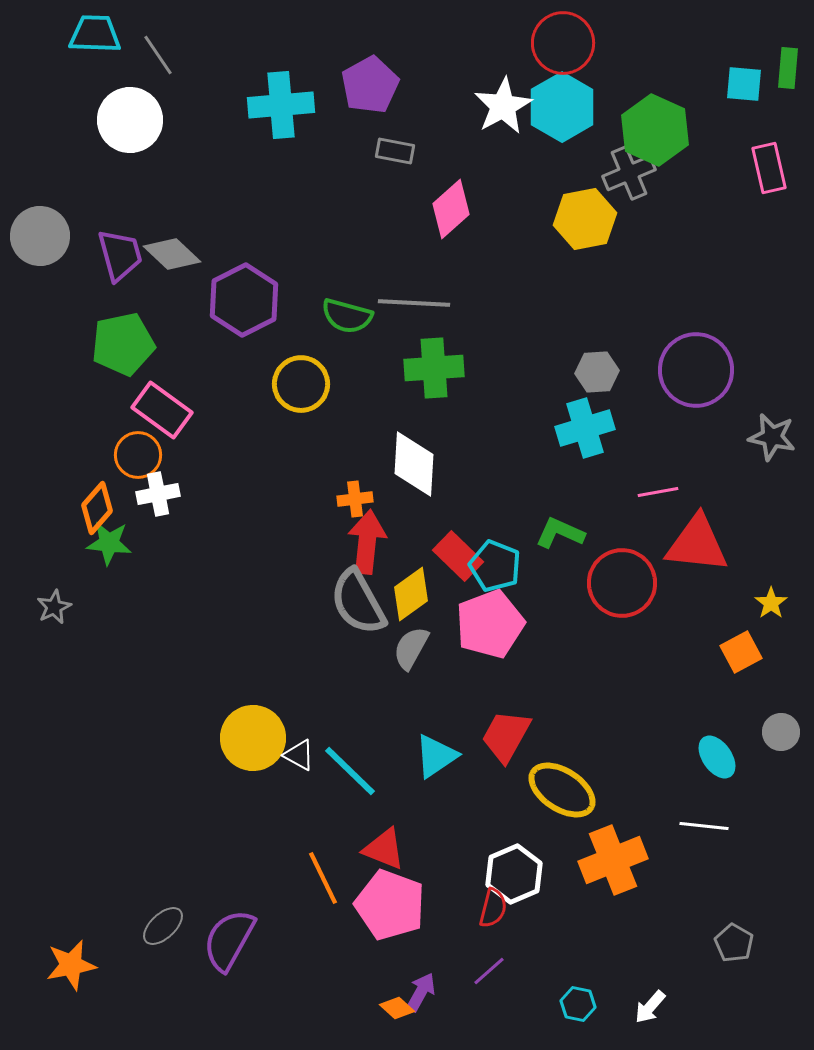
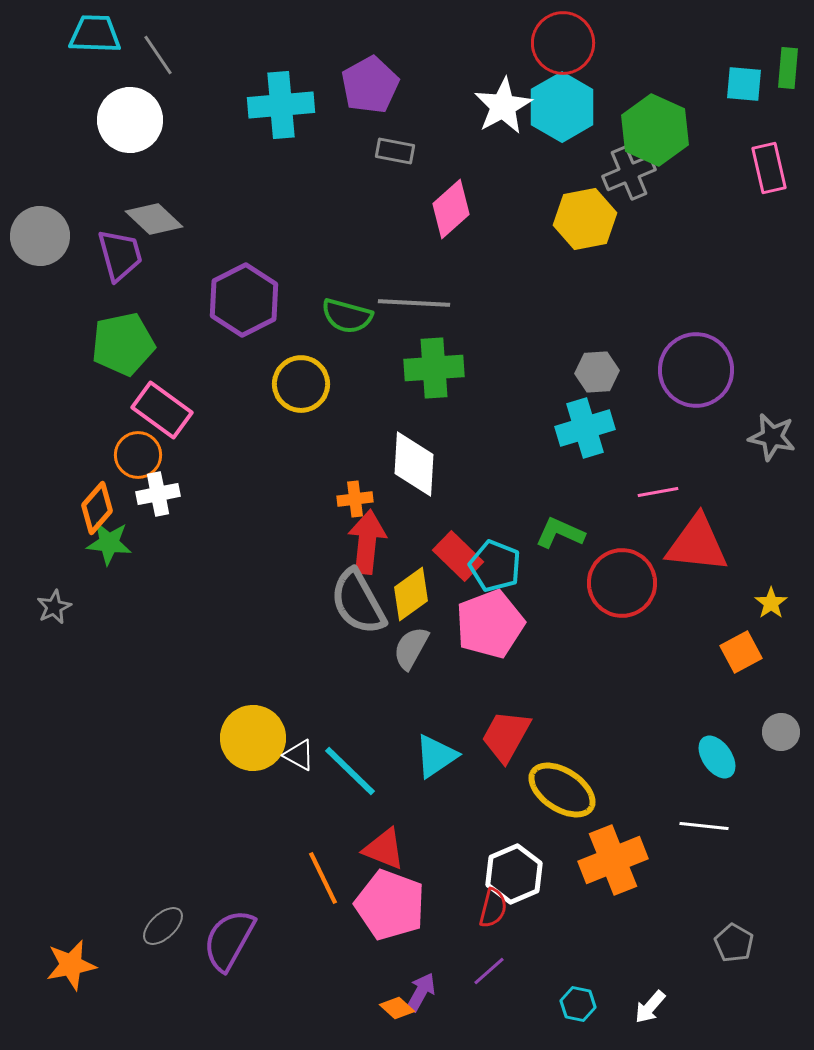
gray diamond at (172, 254): moved 18 px left, 35 px up
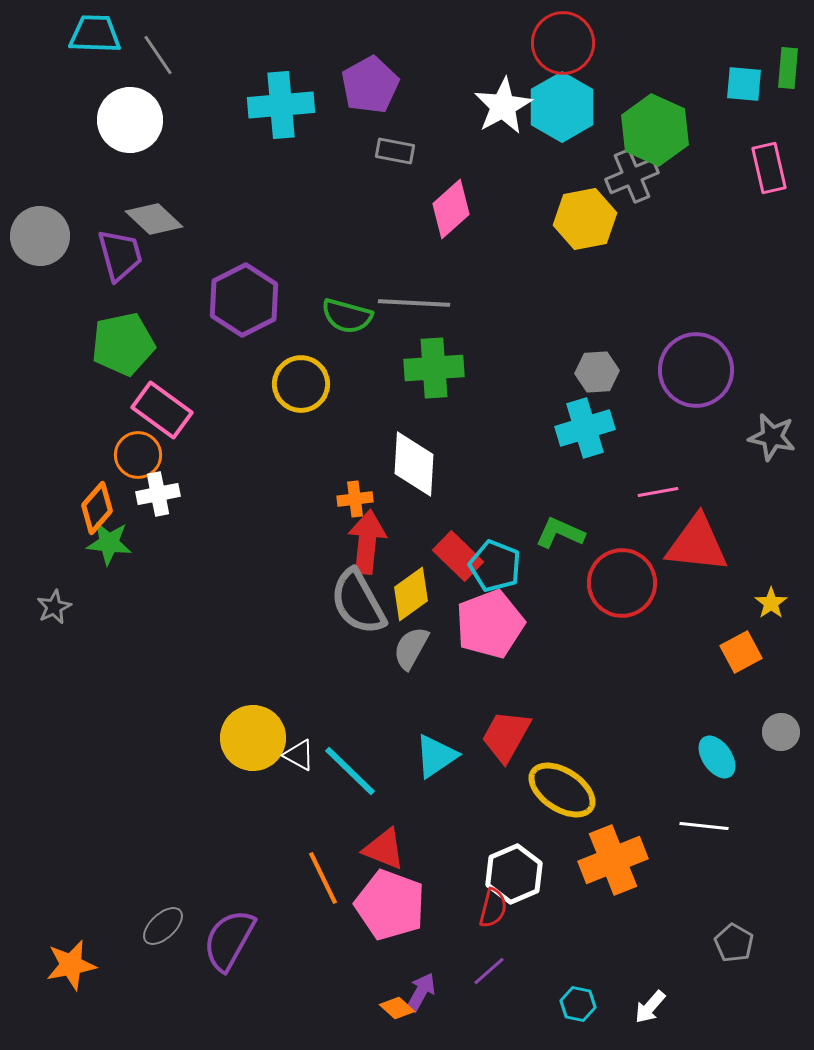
gray cross at (629, 173): moved 3 px right, 3 px down
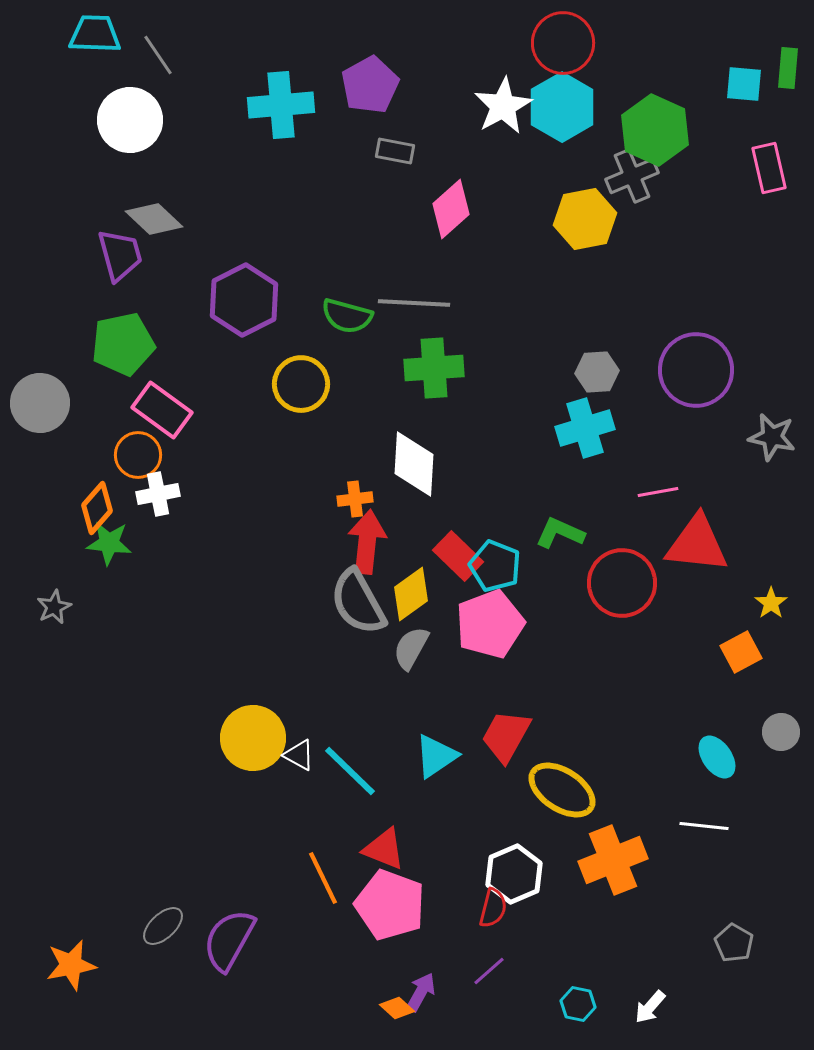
gray circle at (40, 236): moved 167 px down
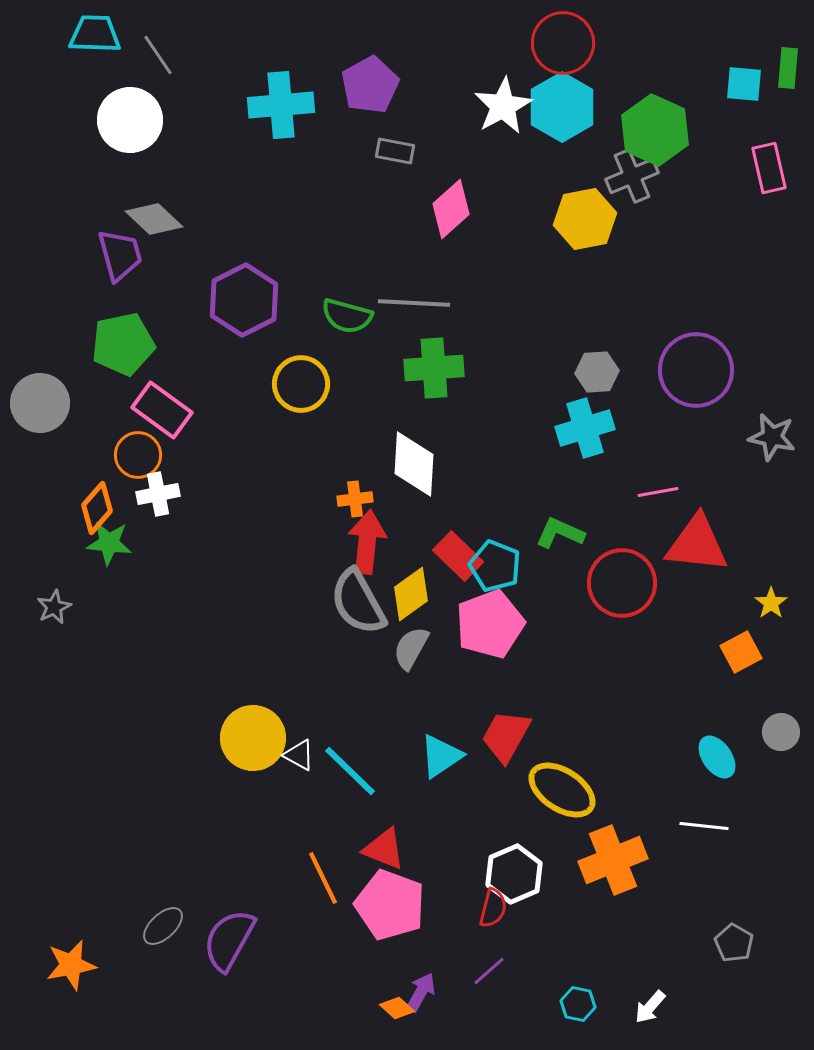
cyan triangle at (436, 756): moved 5 px right
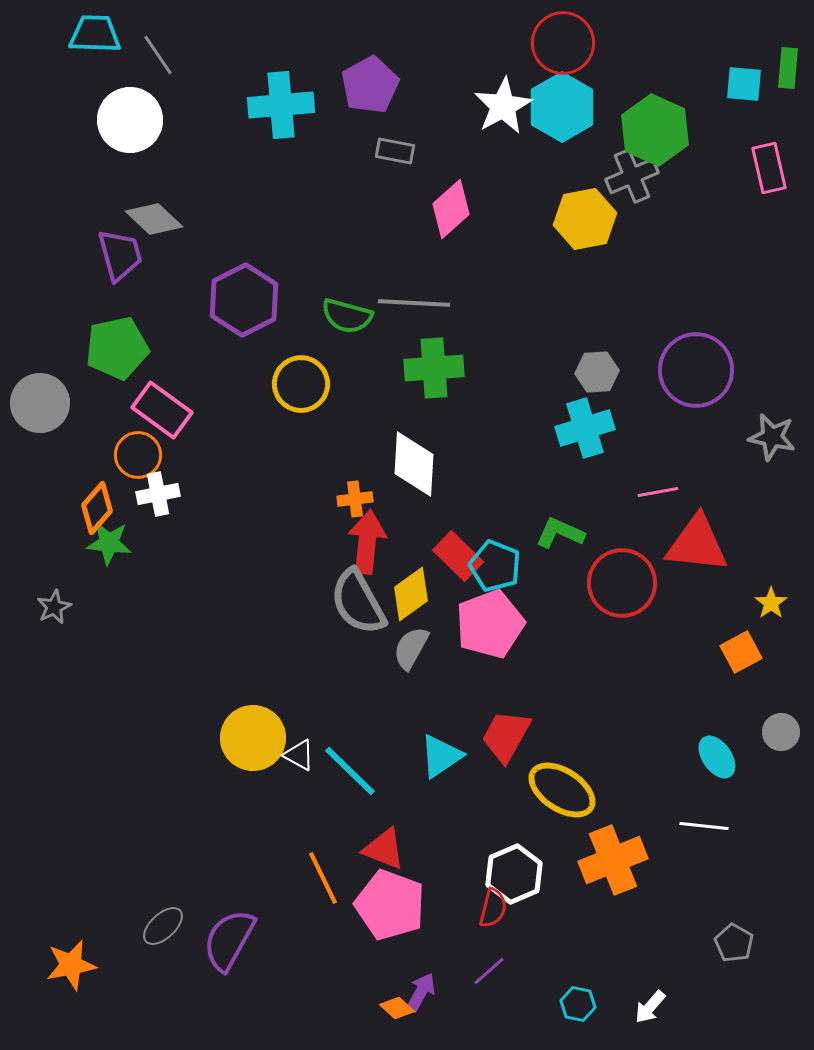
green pentagon at (123, 344): moved 6 px left, 4 px down
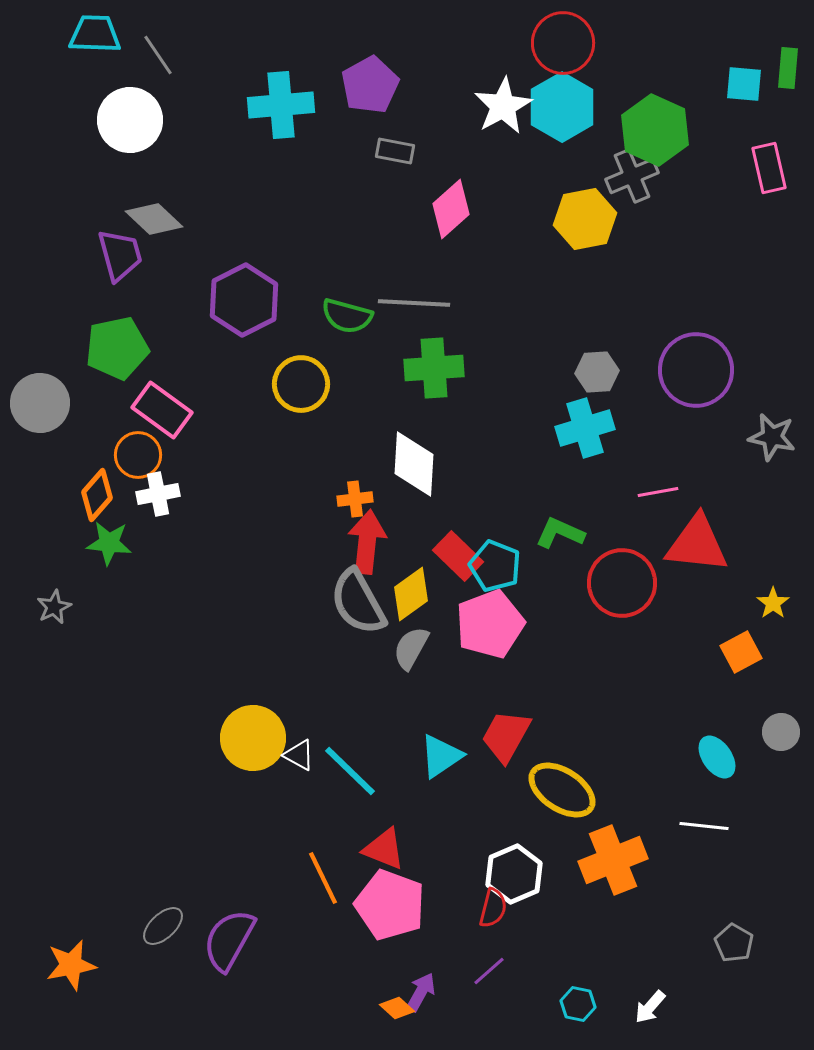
orange diamond at (97, 508): moved 13 px up
yellow star at (771, 603): moved 2 px right
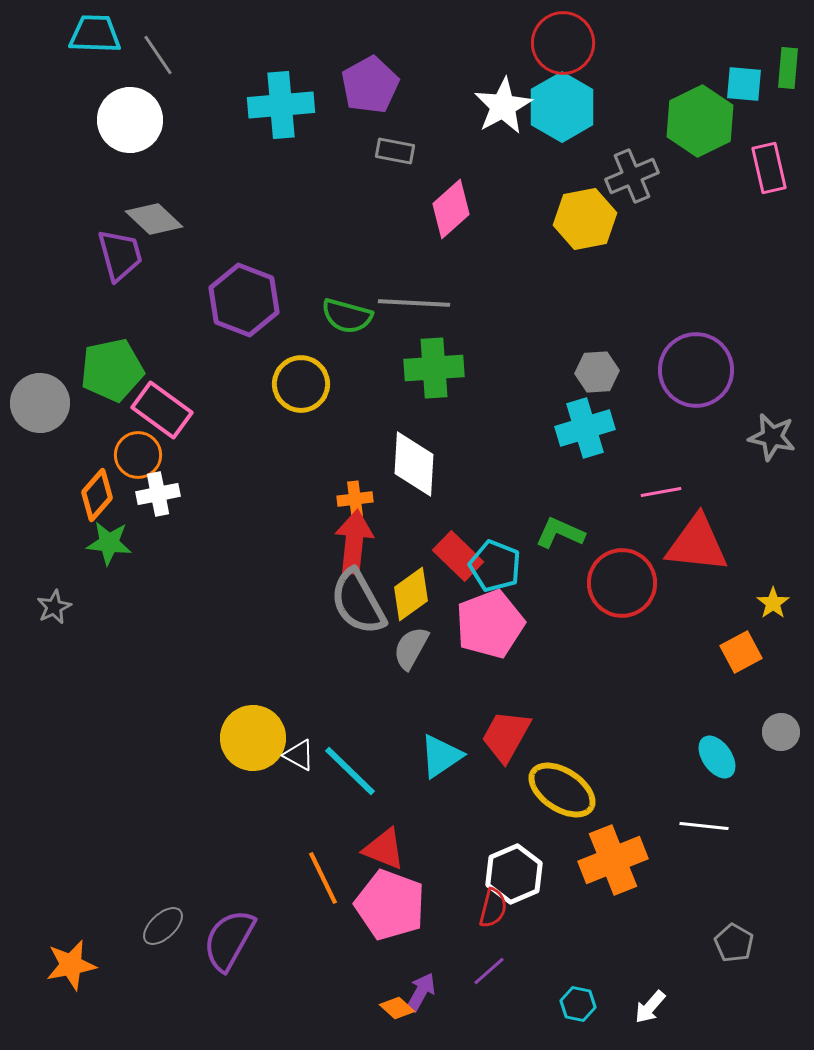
green hexagon at (655, 130): moved 45 px right, 9 px up; rotated 10 degrees clockwise
purple hexagon at (244, 300): rotated 12 degrees counterclockwise
green pentagon at (117, 348): moved 5 px left, 22 px down
pink line at (658, 492): moved 3 px right
red arrow at (367, 542): moved 13 px left
